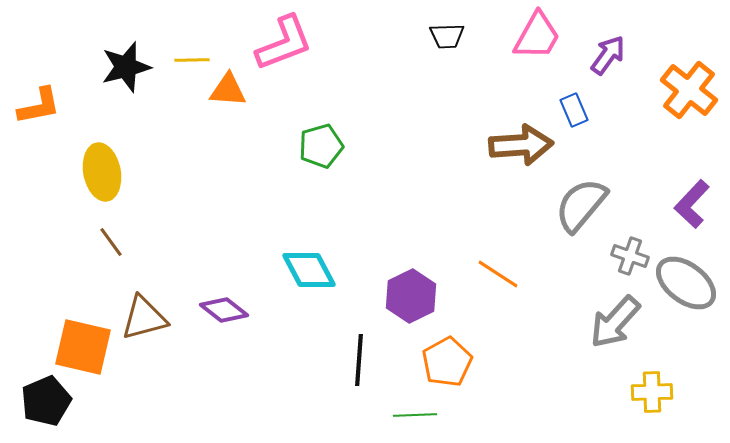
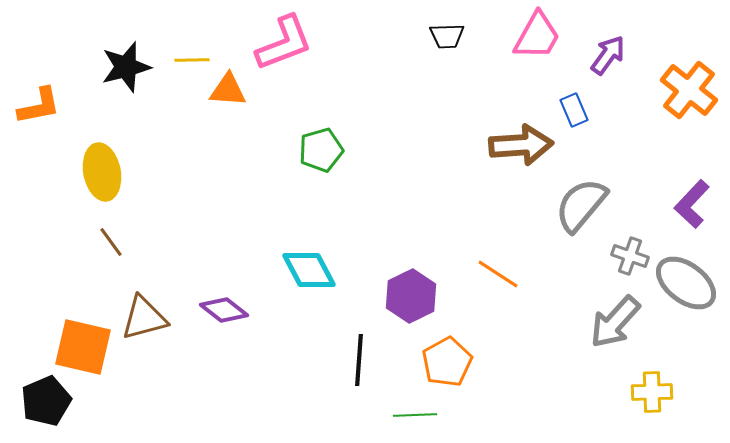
green pentagon: moved 4 px down
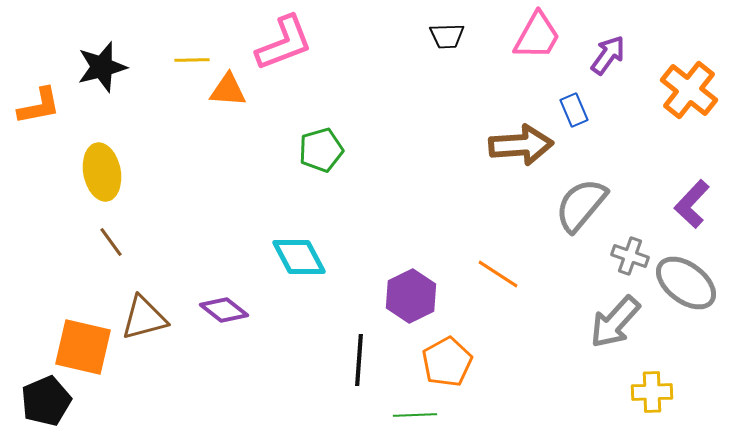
black star: moved 24 px left
cyan diamond: moved 10 px left, 13 px up
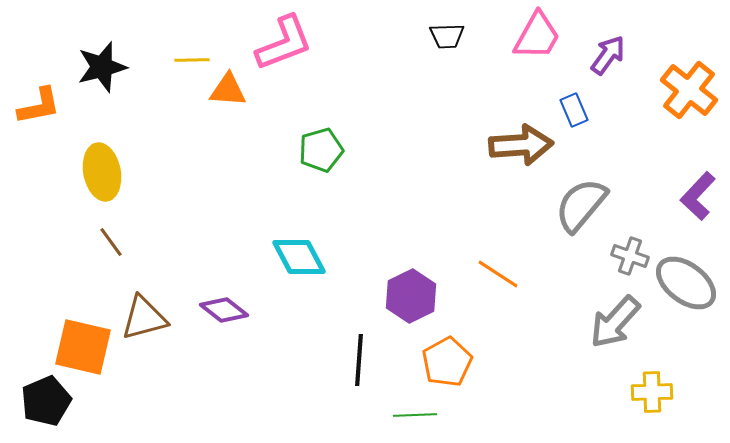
purple L-shape: moved 6 px right, 8 px up
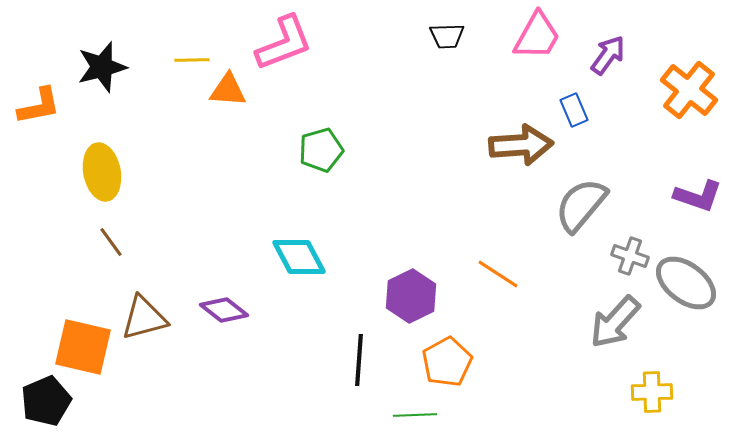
purple L-shape: rotated 114 degrees counterclockwise
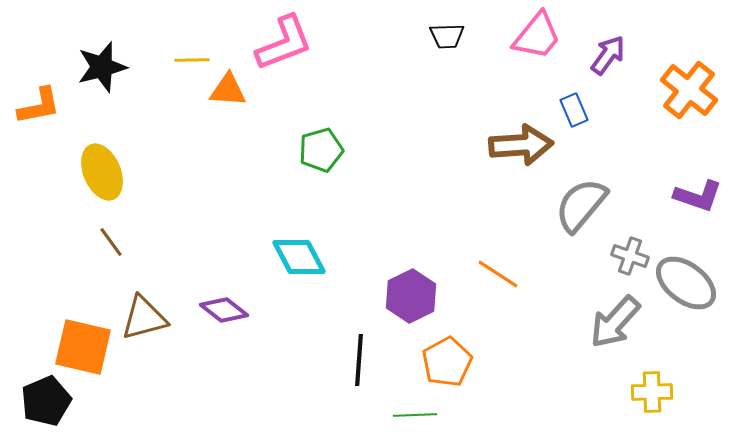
pink trapezoid: rotated 10 degrees clockwise
yellow ellipse: rotated 12 degrees counterclockwise
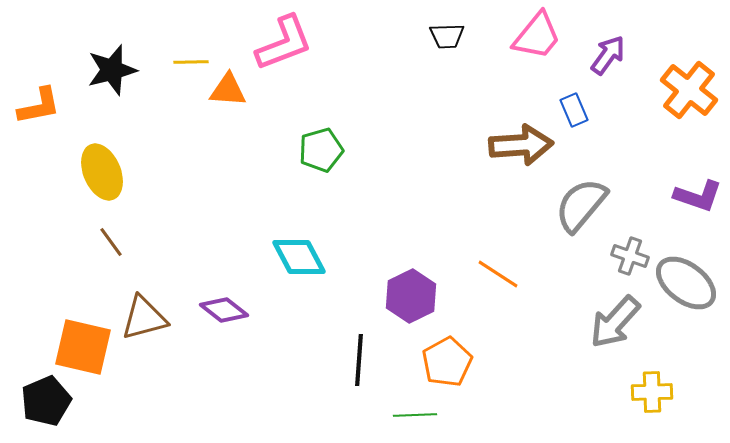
yellow line: moved 1 px left, 2 px down
black star: moved 10 px right, 3 px down
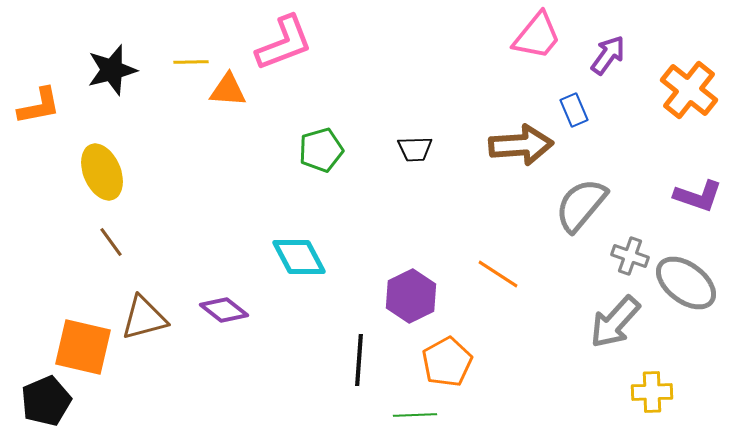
black trapezoid: moved 32 px left, 113 px down
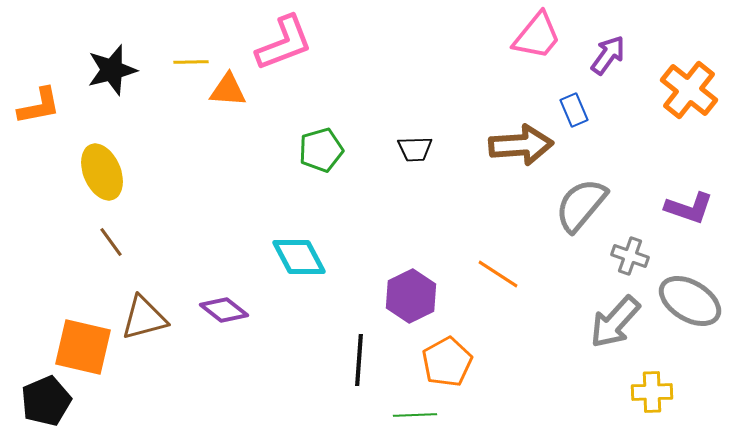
purple L-shape: moved 9 px left, 12 px down
gray ellipse: moved 4 px right, 18 px down; rotated 6 degrees counterclockwise
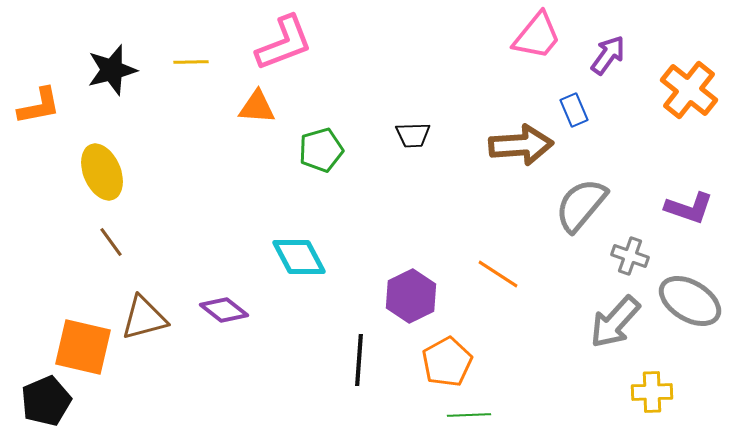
orange triangle: moved 29 px right, 17 px down
black trapezoid: moved 2 px left, 14 px up
green line: moved 54 px right
